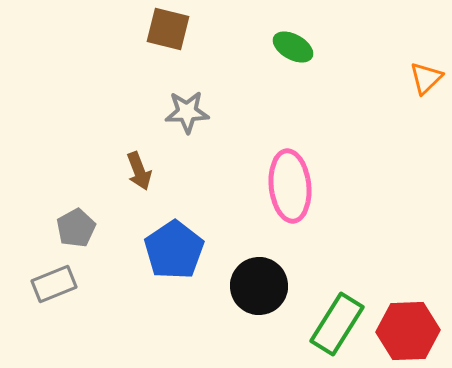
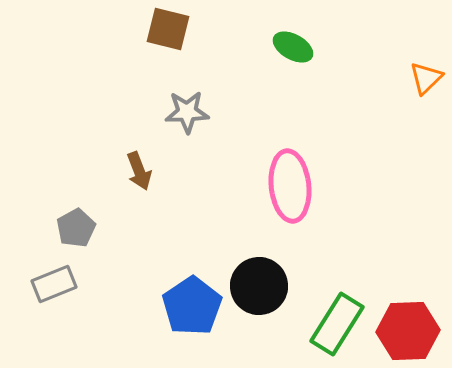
blue pentagon: moved 18 px right, 56 px down
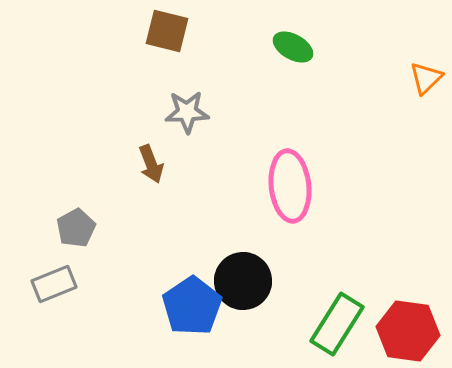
brown square: moved 1 px left, 2 px down
brown arrow: moved 12 px right, 7 px up
black circle: moved 16 px left, 5 px up
red hexagon: rotated 10 degrees clockwise
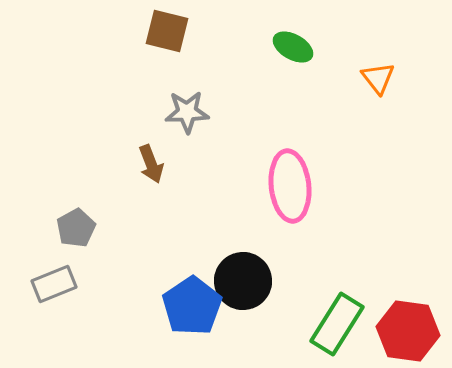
orange triangle: moved 48 px left; rotated 24 degrees counterclockwise
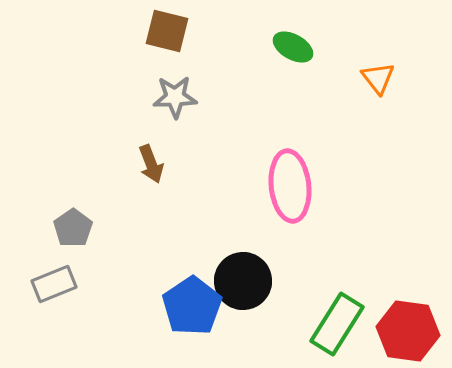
gray star: moved 12 px left, 15 px up
gray pentagon: moved 3 px left; rotated 6 degrees counterclockwise
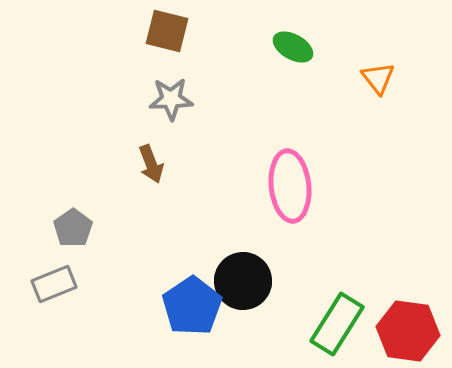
gray star: moved 4 px left, 2 px down
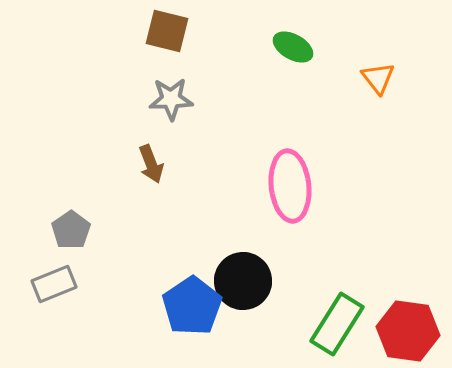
gray pentagon: moved 2 px left, 2 px down
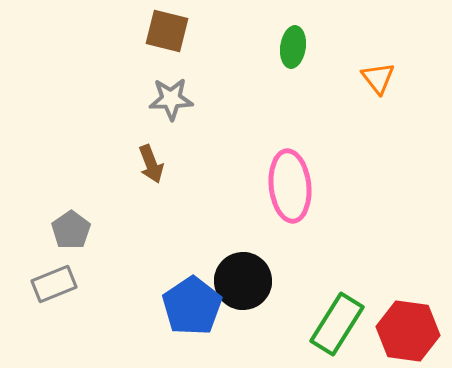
green ellipse: rotated 69 degrees clockwise
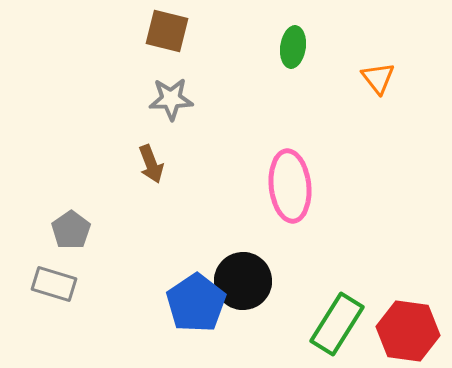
gray rectangle: rotated 39 degrees clockwise
blue pentagon: moved 4 px right, 3 px up
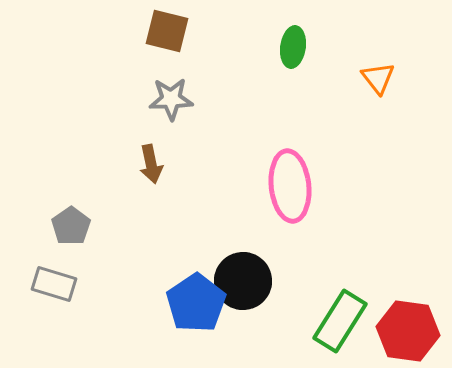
brown arrow: rotated 9 degrees clockwise
gray pentagon: moved 4 px up
green rectangle: moved 3 px right, 3 px up
